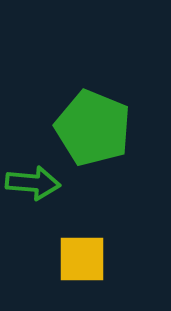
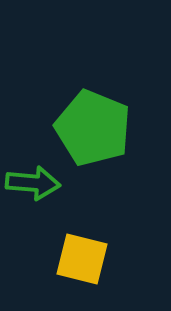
yellow square: rotated 14 degrees clockwise
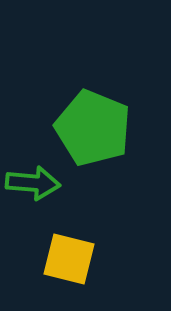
yellow square: moved 13 px left
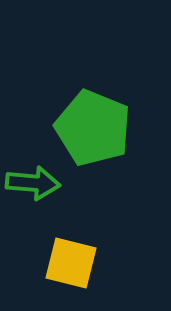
yellow square: moved 2 px right, 4 px down
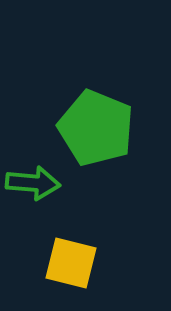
green pentagon: moved 3 px right
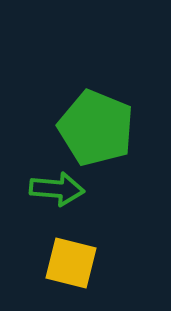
green arrow: moved 24 px right, 6 px down
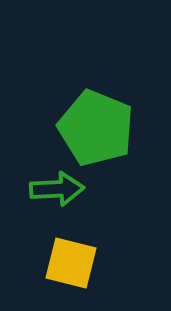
green arrow: rotated 8 degrees counterclockwise
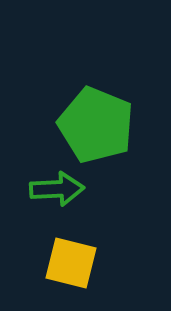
green pentagon: moved 3 px up
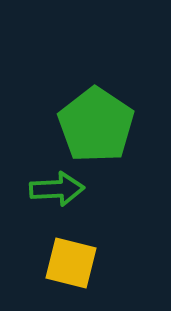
green pentagon: rotated 12 degrees clockwise
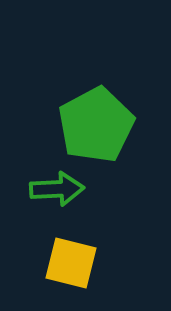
green pentagon: rotated 10 degrees clockwise
